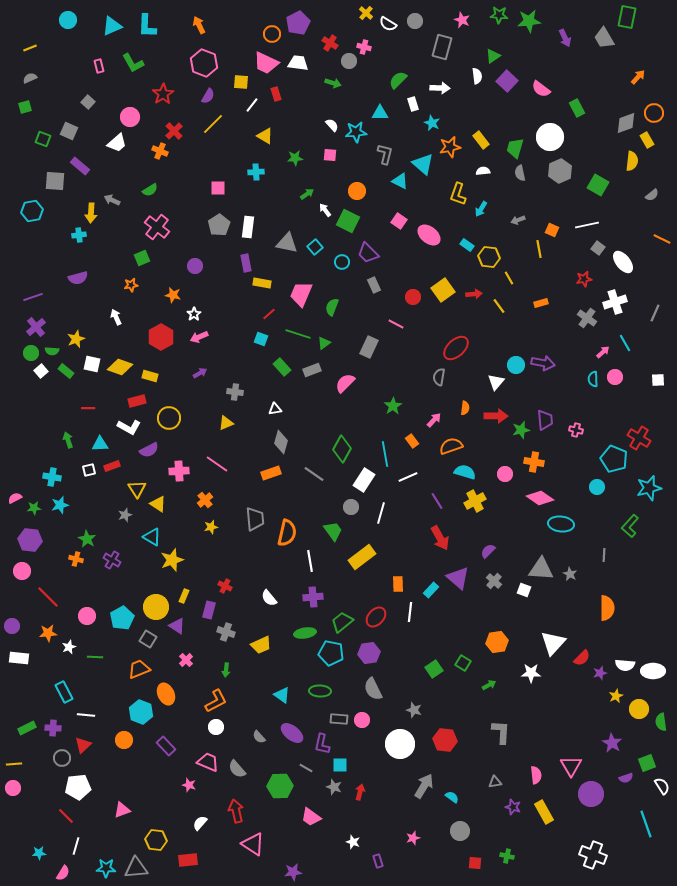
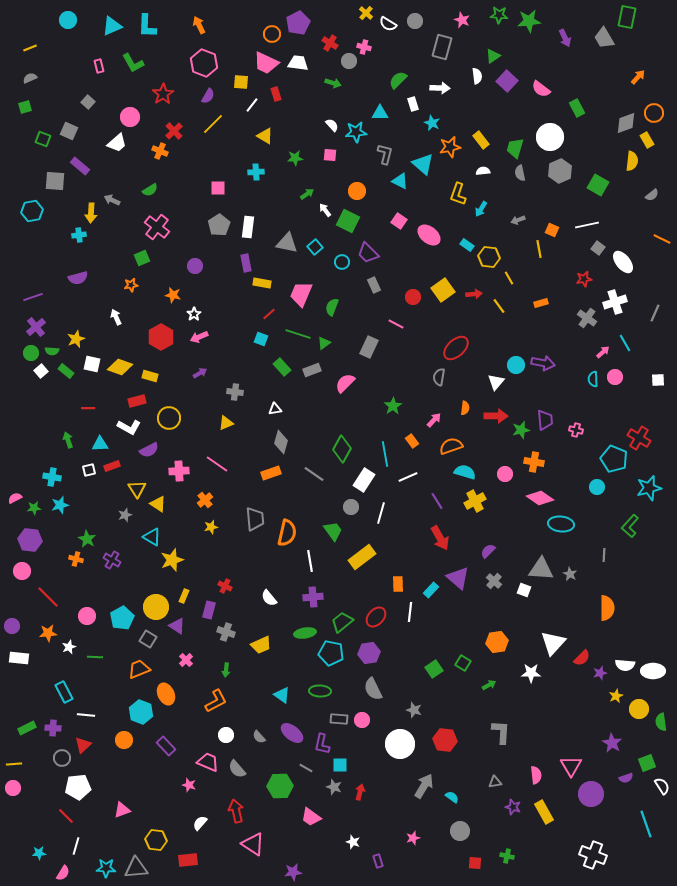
white circle at (216, 727): moved 10 px right, 8 px down
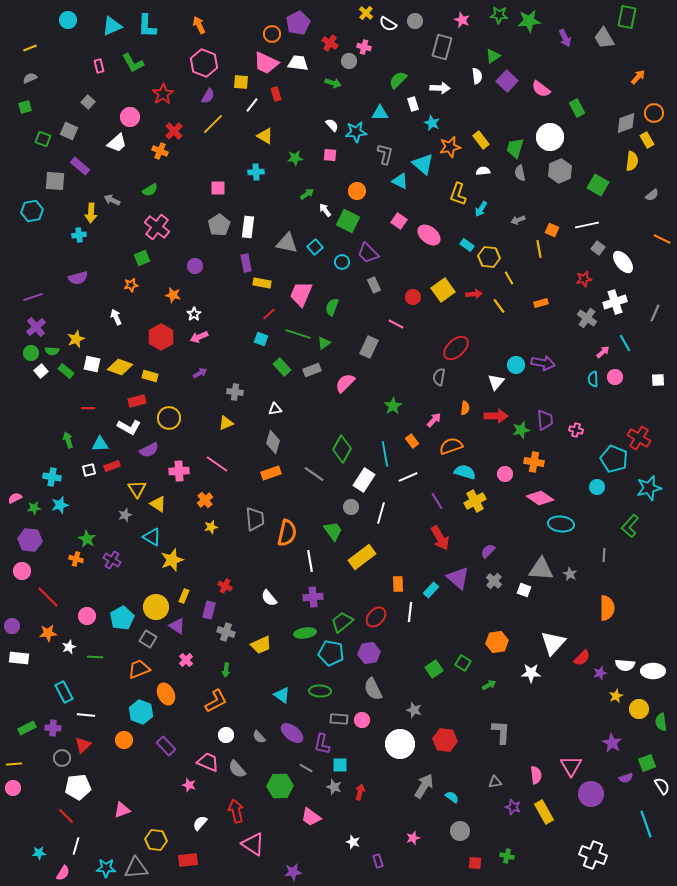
gray diamond at (281, 442): moved 8 px left
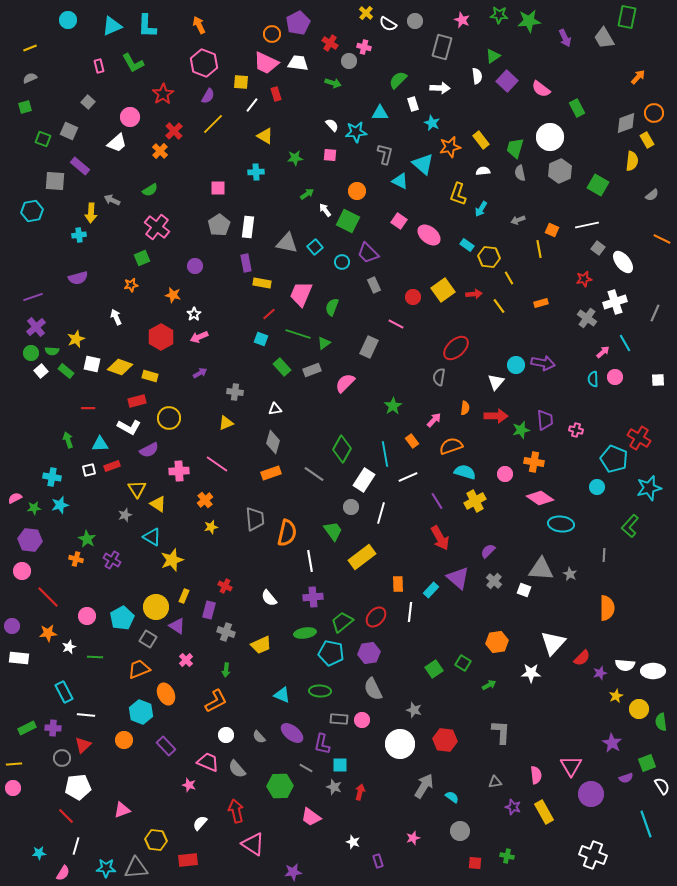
orange cross at (160, 151): rotated 21 degrees clockwise
cyan triangle at (282, 695): rotated 12 degrees counterclockwise
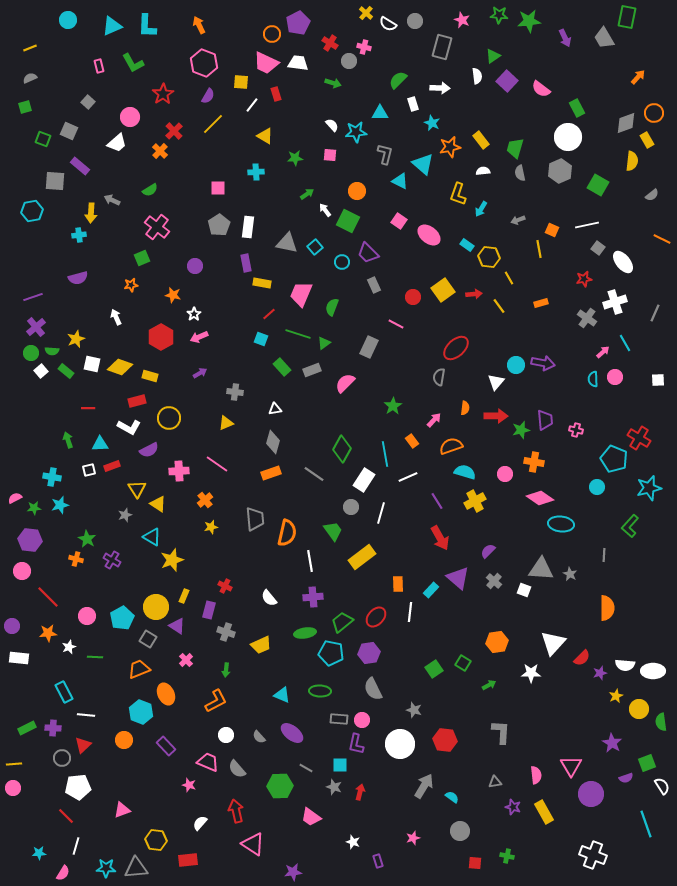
white circle at (550, 137): moved 18 px right
purple L-shape at (322, 744): moved 34 px right
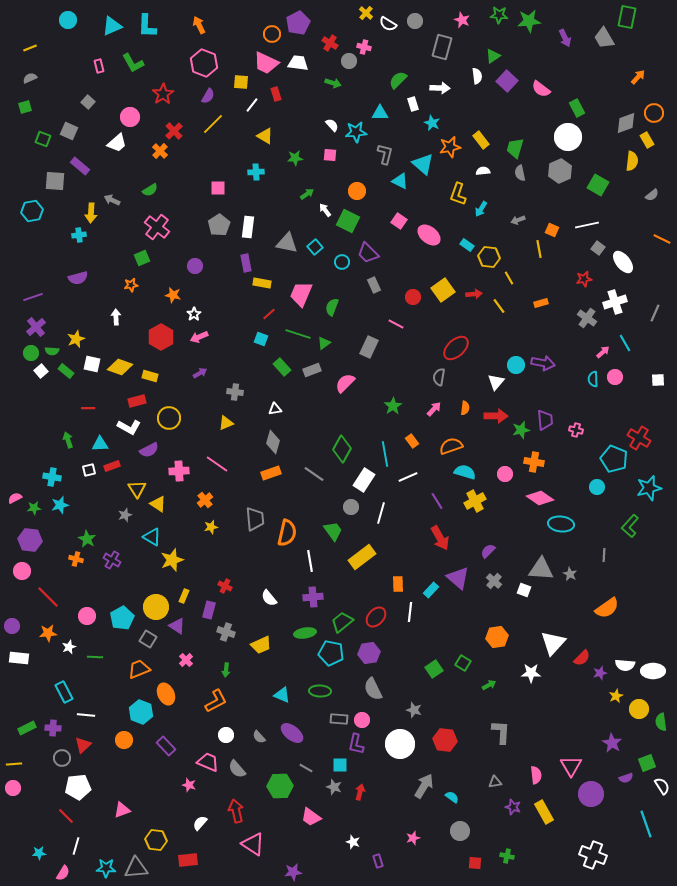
white arrow at (116, 317): rotated 21 degrees clockwise
pink arrow at (434, 420): moved 11 px up
orange semicircle at (607, 608): rotated 55 degrees clockwise
orange hexagon at (497, 642): moved 5 px up
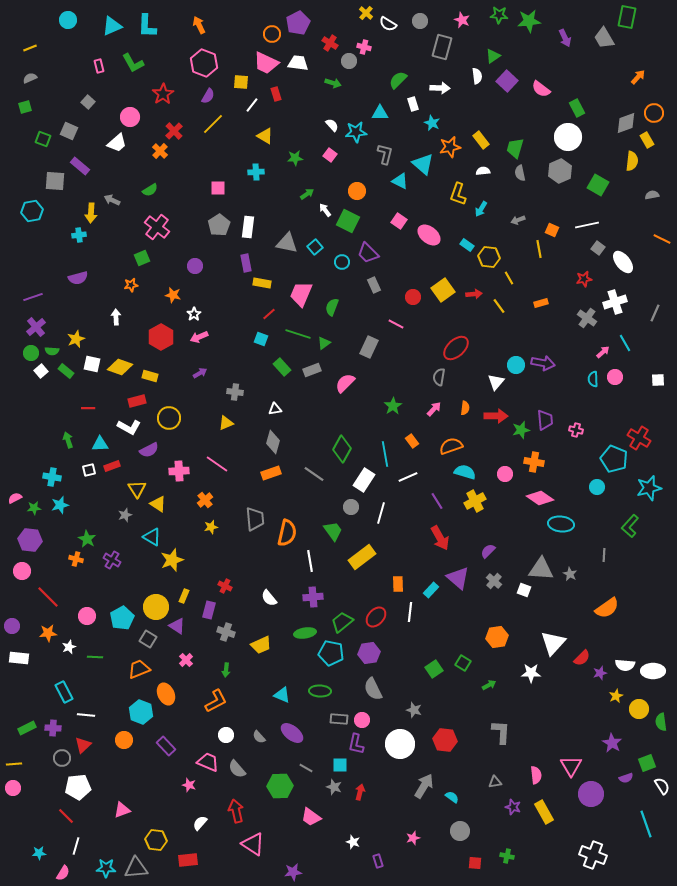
gray circle at (415, 21): moved 5 px right
pink square at (330, 155): rotated 32 degrees clockwise
gray semicircle at (652, 195): rotated 152 degrees counterclockwise
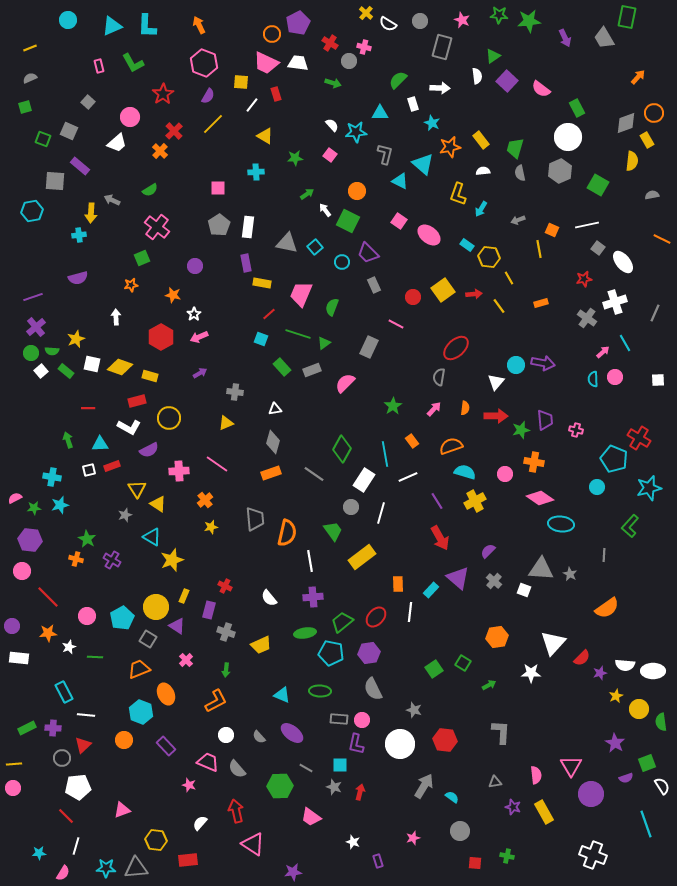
purple star at (612, 743): moved 3 px right
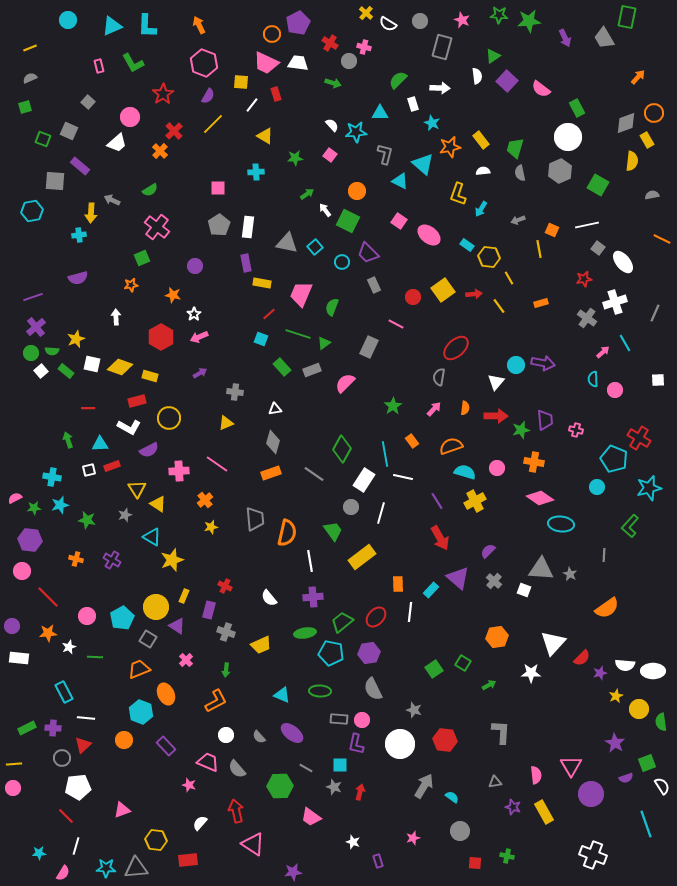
pink circle at (615, 377): moved 13 px down
pink circle at (505, 474): moved 8 px left, 6 px up
white line at (408, 477): moved 5 px left; rotated 36 degrees clockwise
green star at (87, 539): moved 19 px up; rotated 18 degrees counterclockwise
white line at (86, 715): moved 3 px down
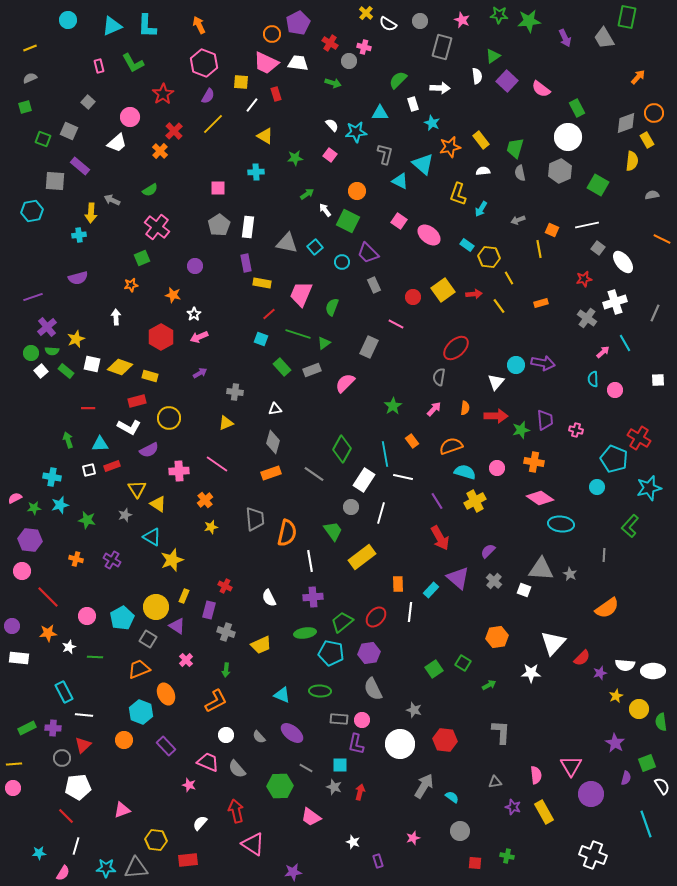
purple cross at (36, 327): moved 11 px right
white semicircle at (269, 598): rotated 12 degrees clockwise
white line at (86, 718): moved 2 px left, 3 px up
purple semicircle at (626, 778): rotated 56 degrees counterclockwise
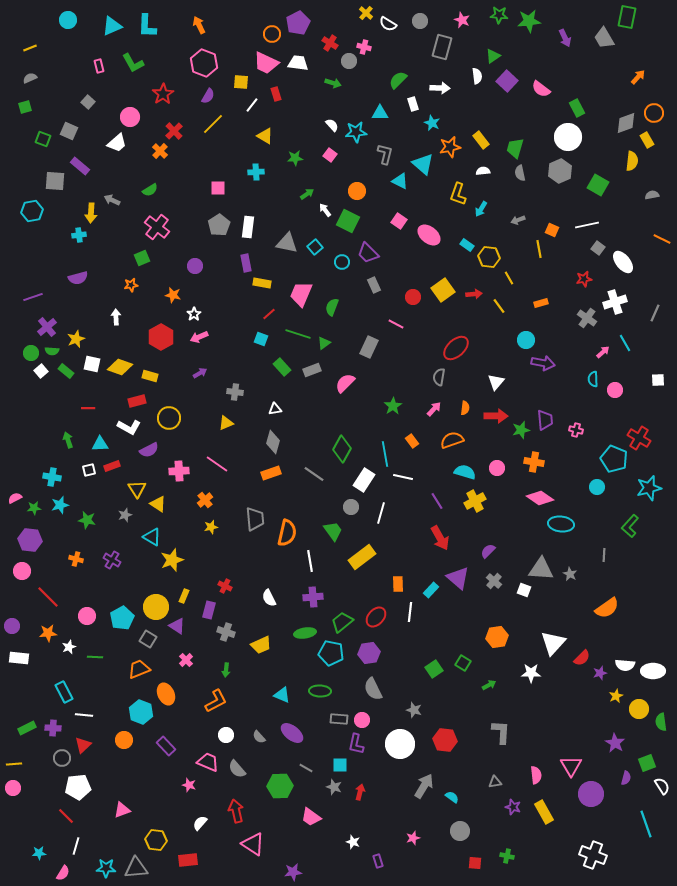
cyan circle at (516, 365): moved 10 px right, 25 px up
orange semicircle at (451, 446): moved 1 px right, 6 px up
